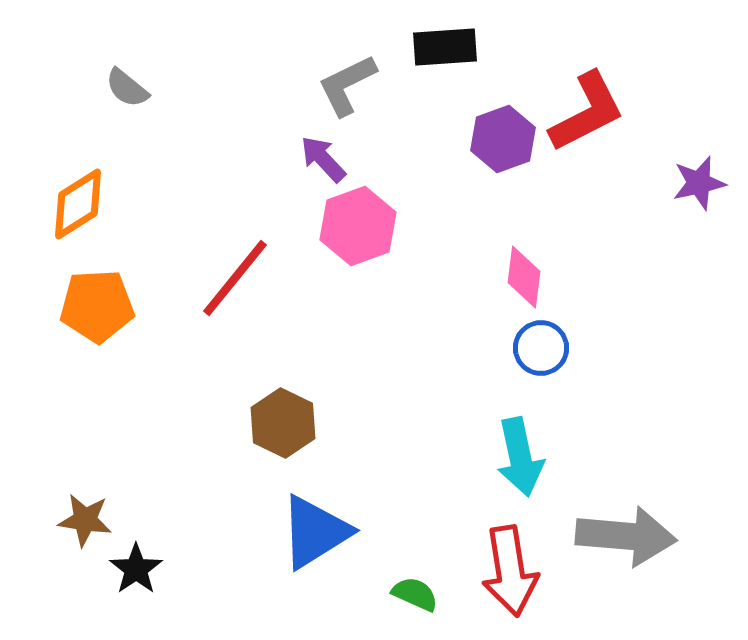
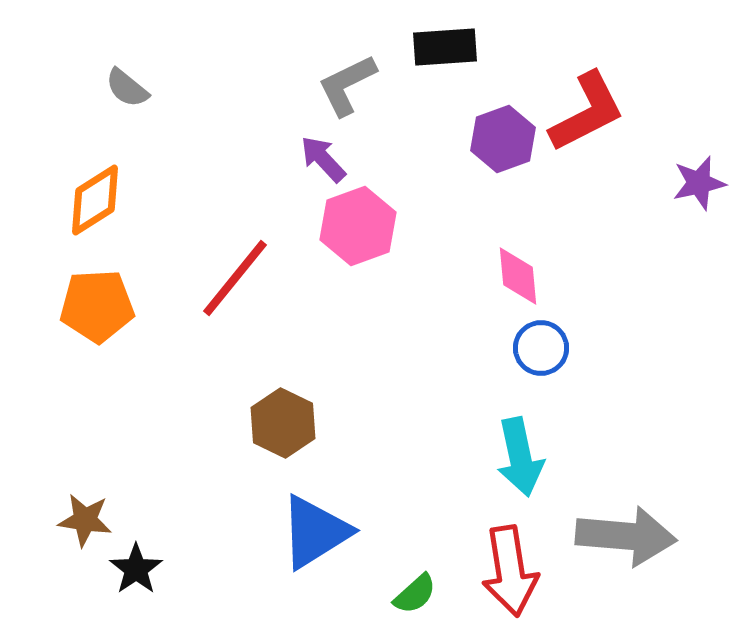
orange diamond: moved 17 px right, 4 px up
pink diamond: moved 6 px left, 1 px up; rotated 12 degrees counterclockwise
green semicircle: rotated 114 degrees clockwise
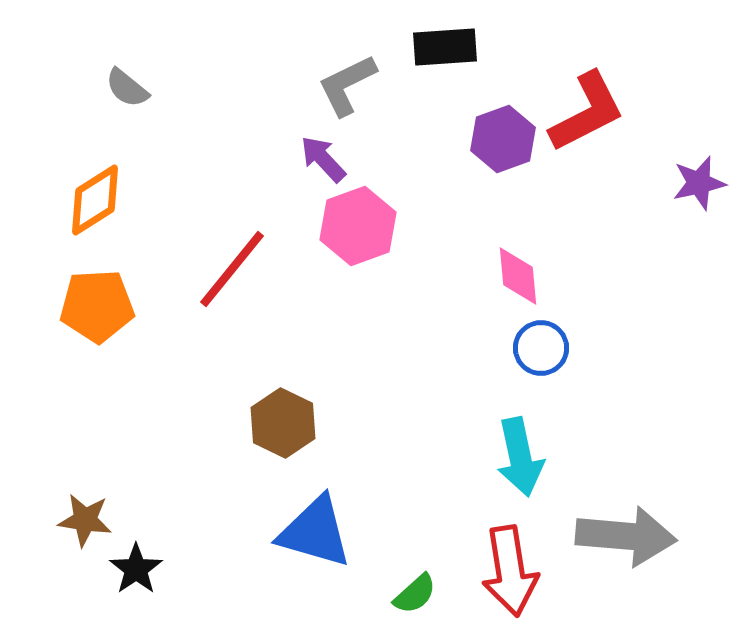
red line: moved 3 px left, 9 px up
blue triangle: rotated 48 degrees clockwise
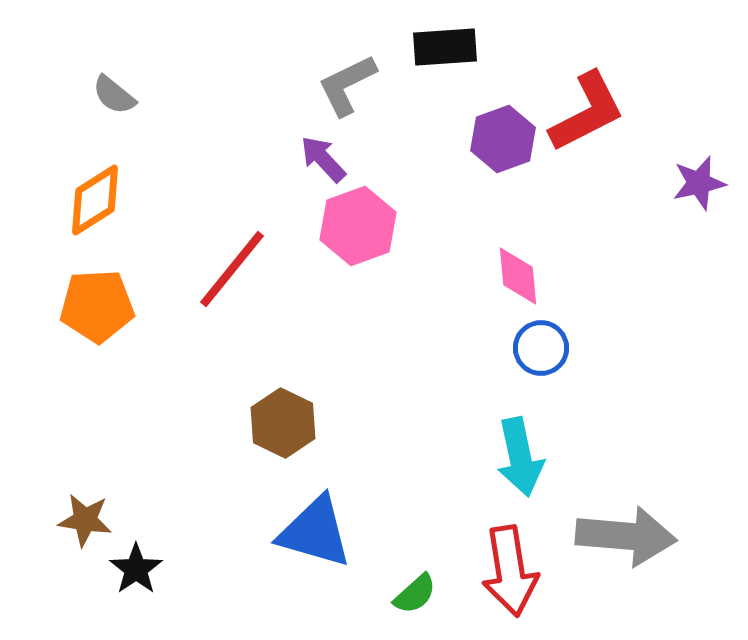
gray semicircle: moved 13 px left, 7 px down
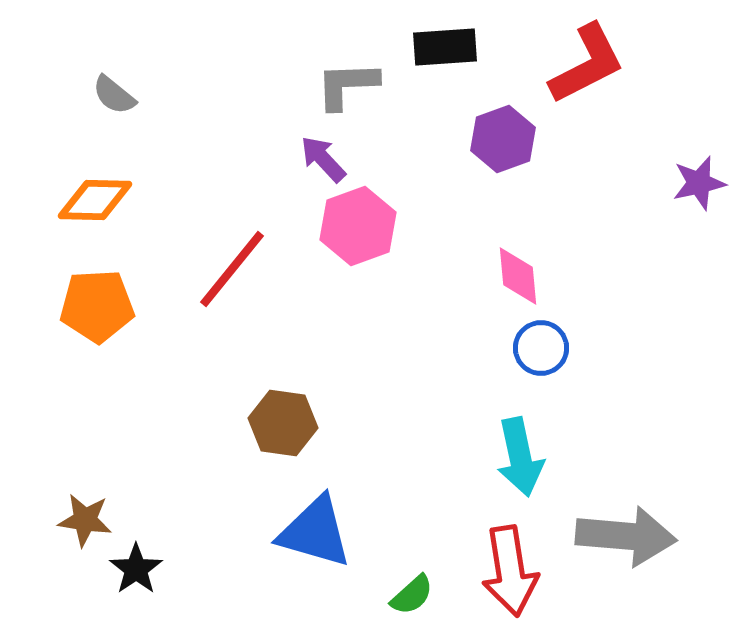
gray L-shape: rotated 24 degrees clockwise
red L-shape: moved 48 px up
orange diamond: rotated 34 degrees clockwise
brown hexagon: rotated 18 degrees counterclockwise
green semicircle: moved 3 px left, 1 px down
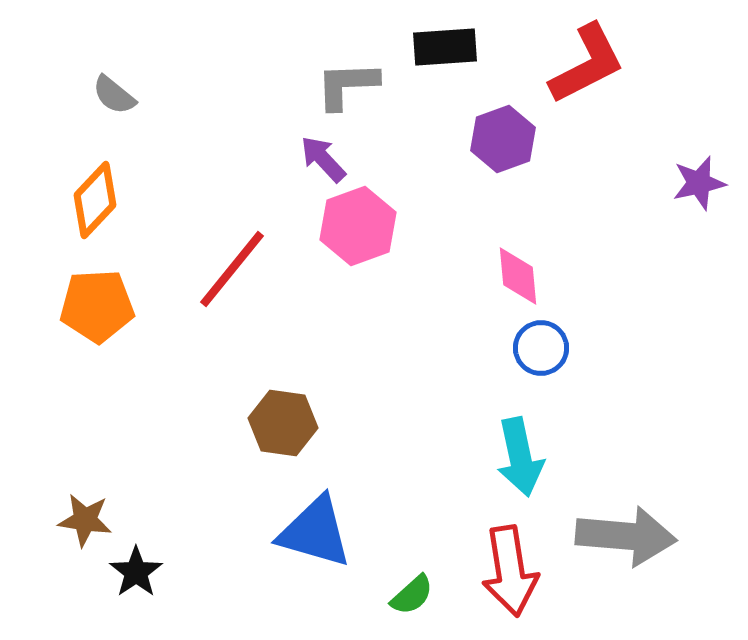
orange diamond: rotated 48 degrees counterclockwise
black star: moved 3 px down
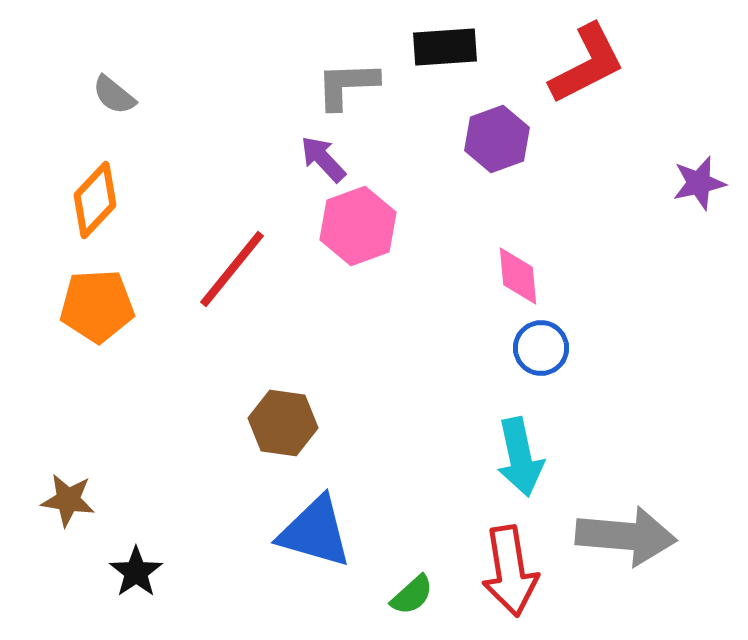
purple hexagon: moved 6 px left
brown star: moved 17 px left, 20 px up
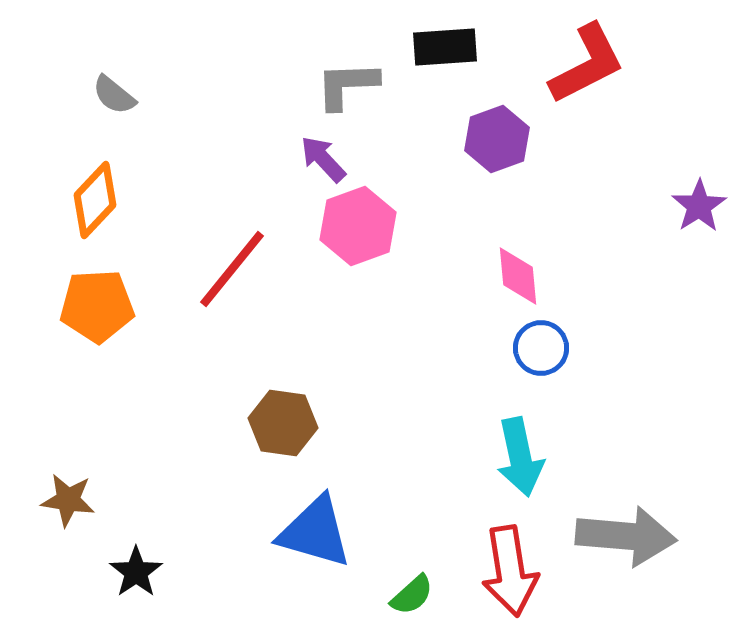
purple star: moved 23 px down; rotated 20 degrees counterclockwise
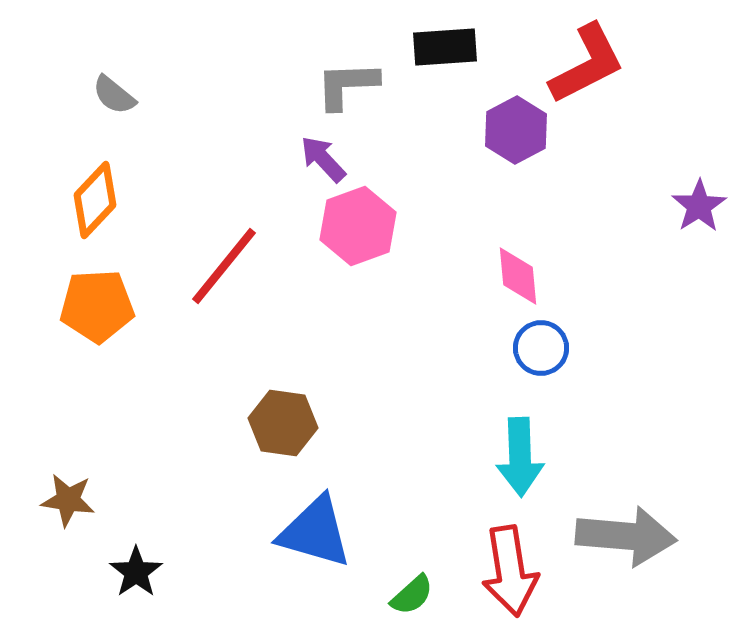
purple hexagon: moved 19 px right, 9 px up; rotated 8 degrees counterclockwise
red line: moved 8 px left, 3 px up
cyan arrow: rotated 10 degrees clockwise
